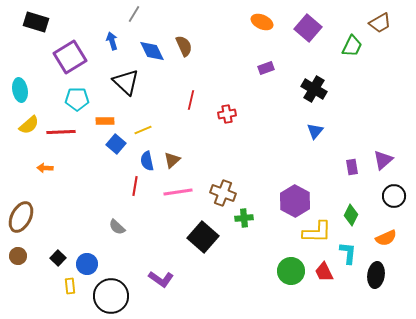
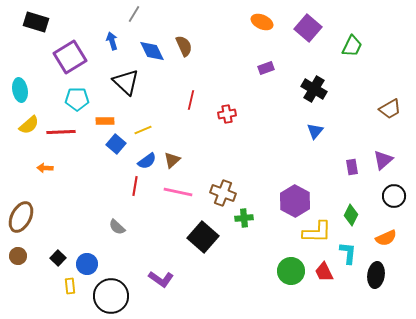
brown trapezoid at (380, 23): moved 10 px right, 86 px down
blue semicircle at (147, 161): rotated 114 degrees counterclockwise
pink line at (178, 192): rotated 20 degrees clockwise
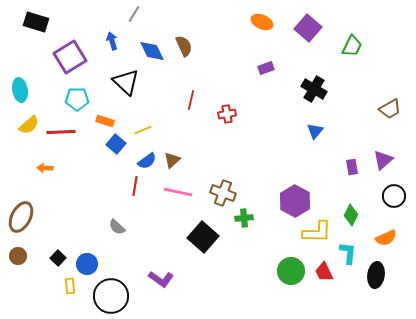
orange rectangle at (105, 121): rotated 18 degrees clockwise
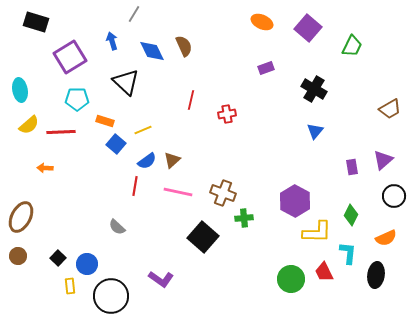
green circle at (291, 271): moved 8 px down
